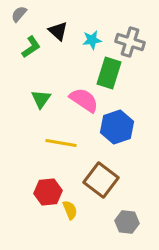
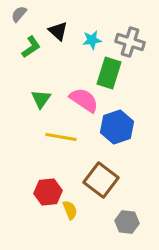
yellow line: moved 6 px up
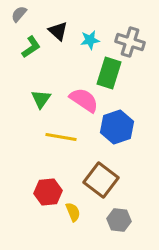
cyan star: moved 2 px left
yellow semicircle: moved 3 px right, 2 px down
gray hexagon: moved 8 px left, 2 px up
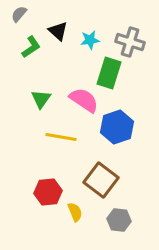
yellow semicircle: moved 2 px right
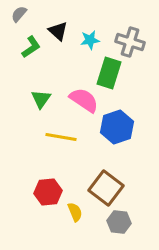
brown square: moved 5 px right, 8 px down
gray hexagon: moved 2 px down
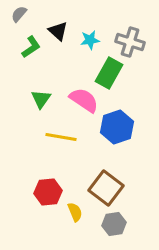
green rectangle: rotated 12 degrees clockwise
gray hexagon: moved 5 px left, 2 px down; rotated 15 degrees counterclockwise
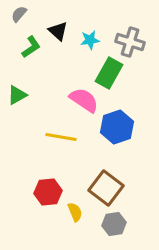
green triangle: moved 24 px left, 4 px up; rotated 25 degrees clockwise
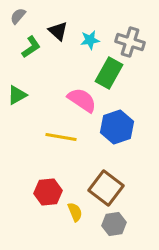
gray semicircle: moved 1 px left, 2 px down
pink semicircle: moved 2 px left
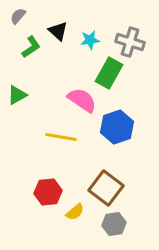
yellow semicircle: rotated 72 degrees clockwise
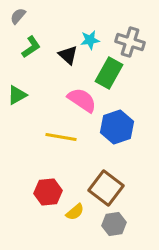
black triangle: moved 10 px right, 24 px down
